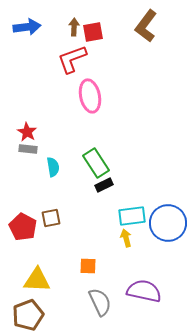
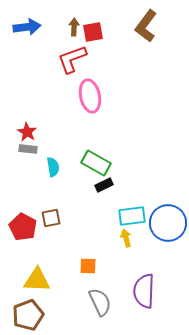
green rectangle: rotated 28 degrees counterclockwise
purple semicircle: rotated 100 degrees counterclockwise
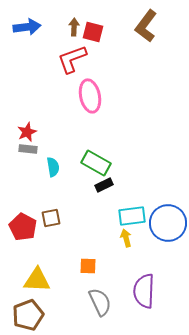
red square: rotated 25 degrees clockwise
red star: rotated 18 degrees clockwise
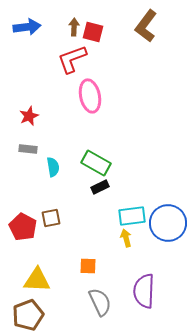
red star: moved 2 px right, 16 px up
black rectangle: moved 4 px left, 2 px down
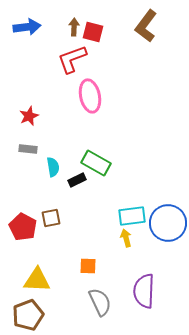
black rectangle: moved 23 px left, 7 px up
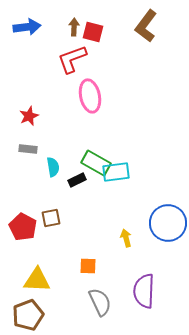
cyan rectangle: moved 16 px left, 44 px up
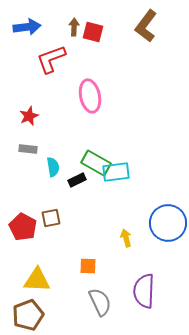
red L-shape: moved 21 px left
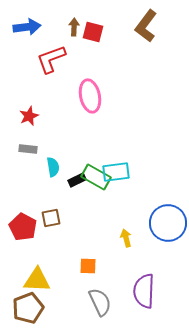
green rectangle: moved 14 px down
brown pentagon: moved 7 px up
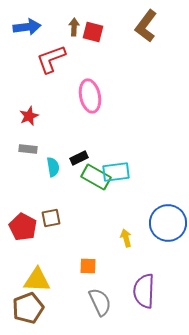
black rectangle: moved 2 px right, 22 px up
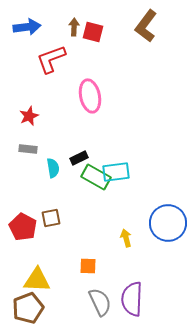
cyan semicircle: moved 1 px down
purple semicircle: moved 12 px left, 8 px down
